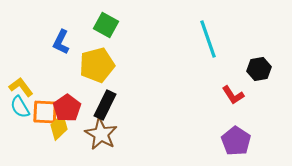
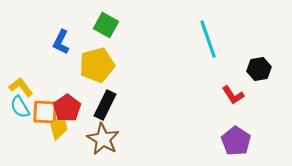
brown star: moved 2 px right, 5 px down
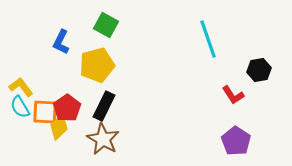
black hexagon: moved 1 px down
black rectangle: moved 1 px left, 1 px down
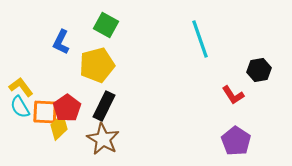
cyan line: moved 8 px left
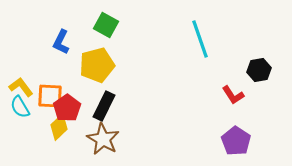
orange square: moved 5 px right, 16 px up
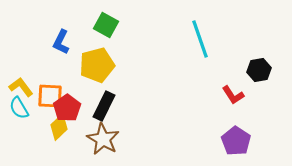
cyan semicircle: moved 1 px left, 1 px down
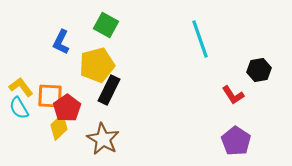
black rectangle: moved 5 px right, 16 px up
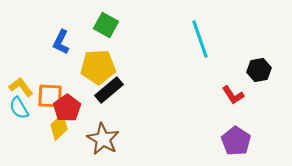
yellow pentagon: moved 1 px right, 2 px down; rotated 12 degrees clockwise
black rectangle: rotated 24 degrees clockwise
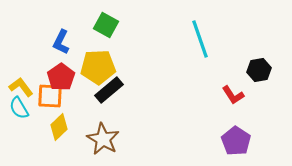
red pentagon: moved 6 px left, 31 px up
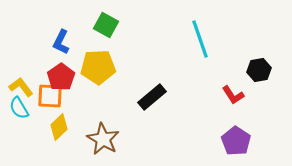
black rectangle: moved 43 px right, 7 px down
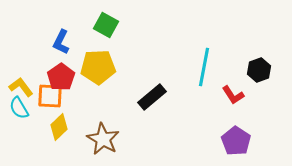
cyan line: moved 4 px right, 28 px down; rotated 30 degrees clockwise
black hexagon: rotated 10 degrees counterclockwise
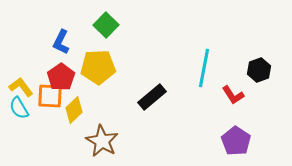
green square: rotated 15 degrees clockwise
cyan line: moved 1 px down
yellow diamond: moved 15 px right, 17 px up
brown star: moved 1 px left, 2 px down
